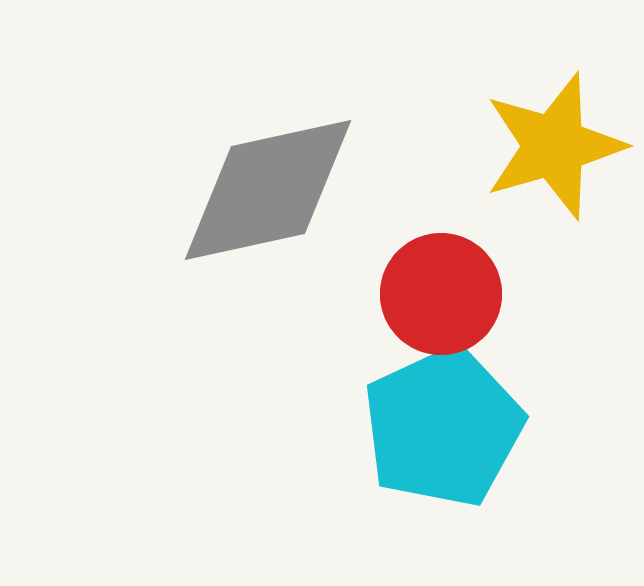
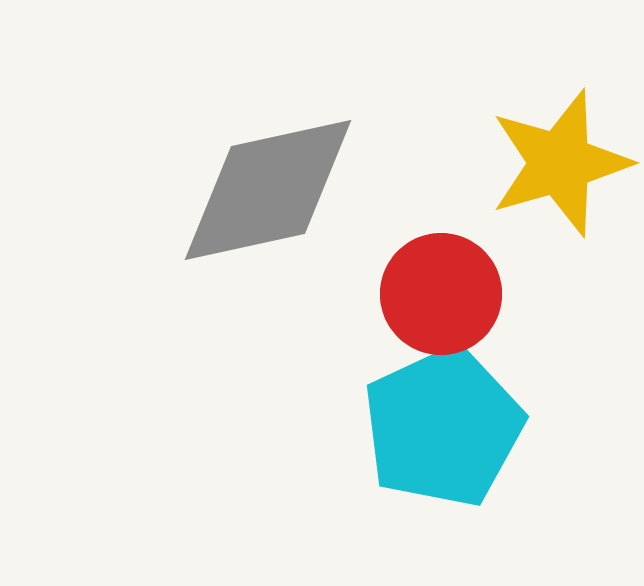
yellow star: moved 6 px right, 17 px down
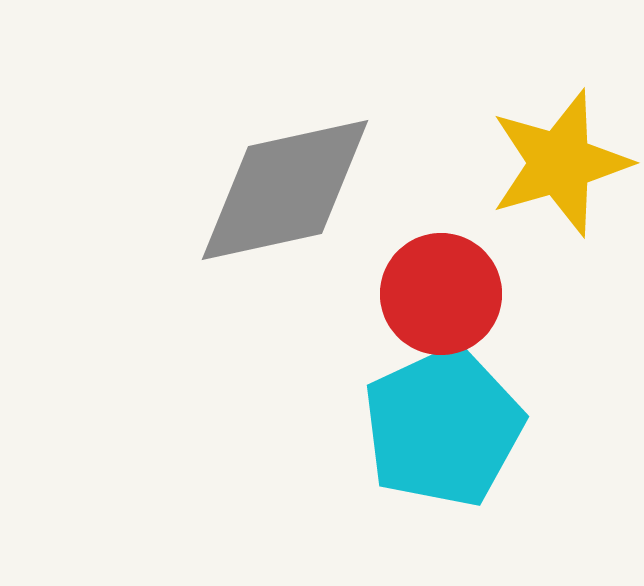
gray diamond: moved 17 px right
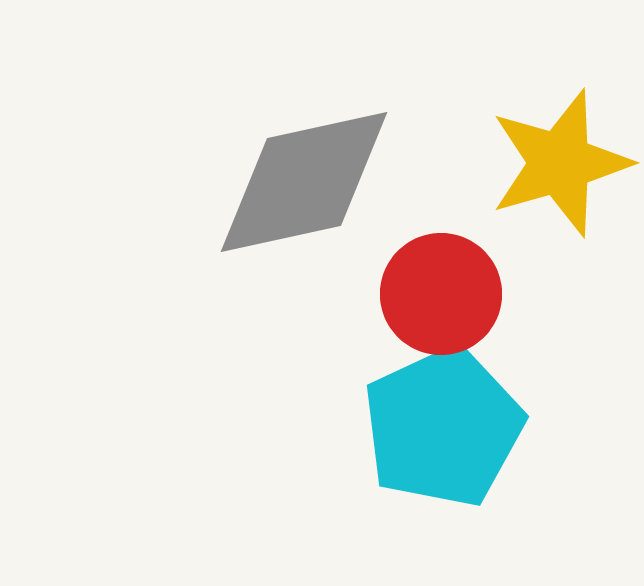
gray diamond: moved 19 px right, 8 px up
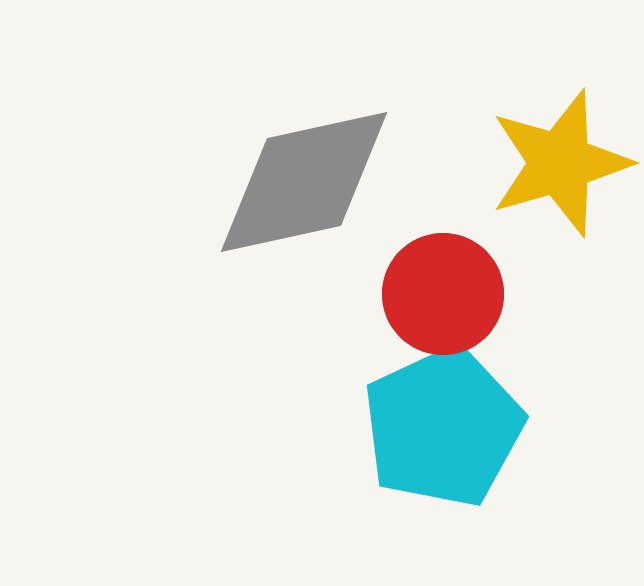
red circle: moved 2 px right
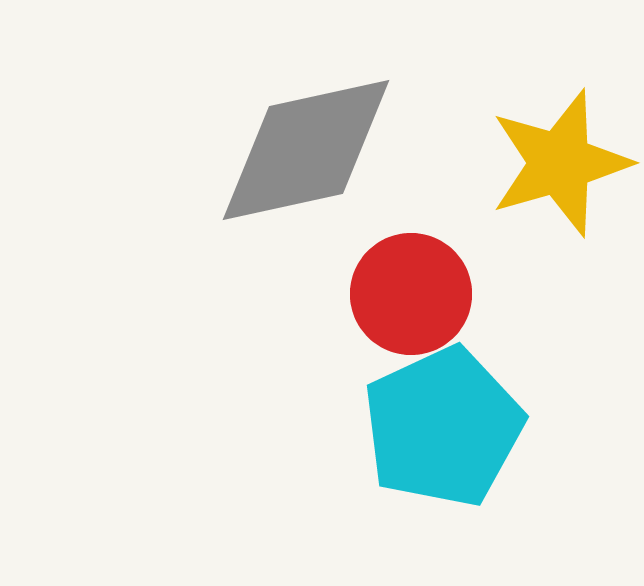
gray diamond: moved 2 px right, 32 px up
red circle: moved 32 px left
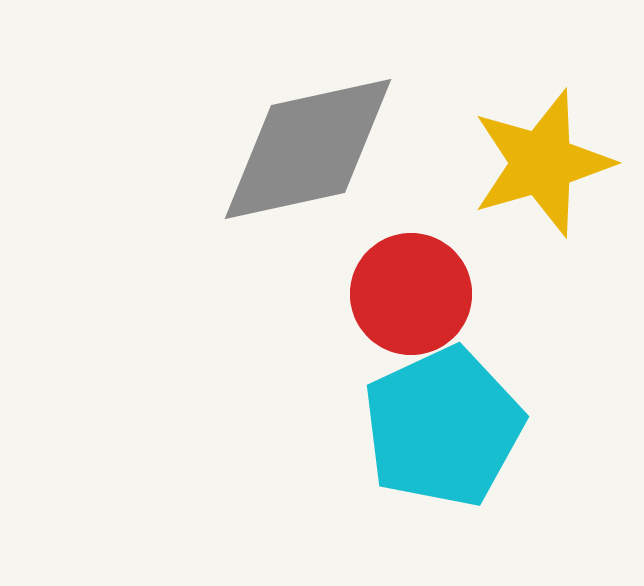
gray diamond: moved 2 px right, 1 px up
yellow star: moved 18 px left
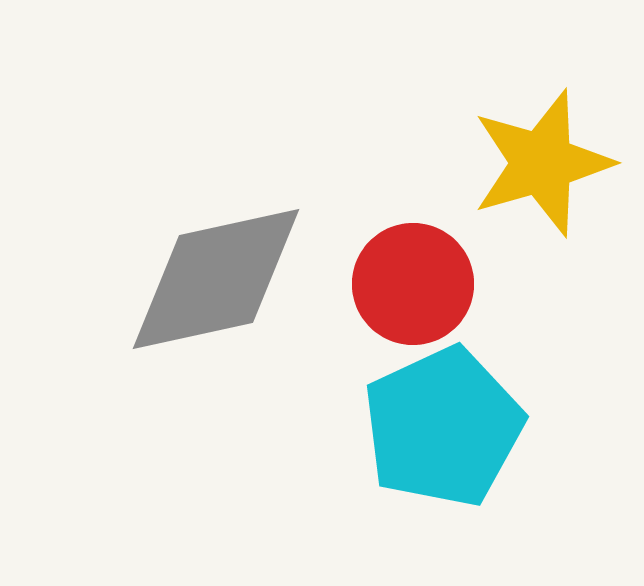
gray diamond: moved 92 px left, 130 px down
red circle: moved 2 px right, 10 px up
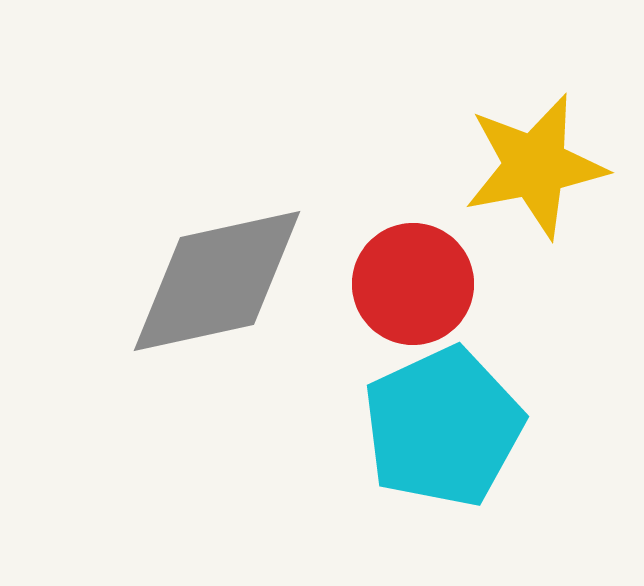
yellow star: moved 7 px left, 3 px down; rotated 5 degrees clockwise
gray diamond: moved 1 px right, 2 px down
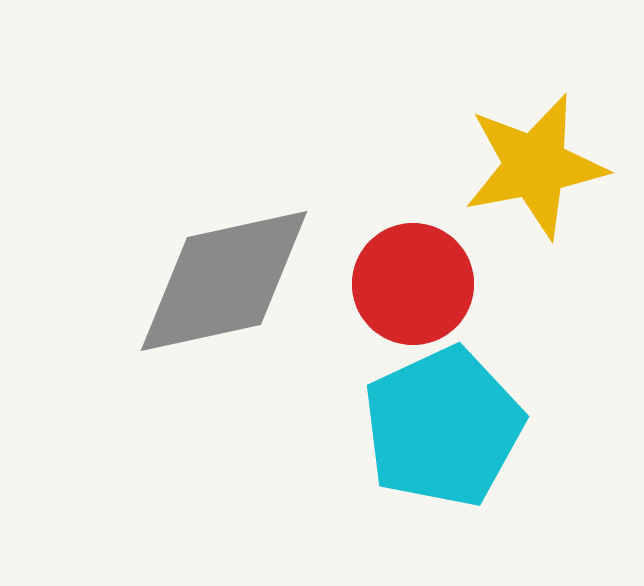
gray diamond: moved 7 px right
